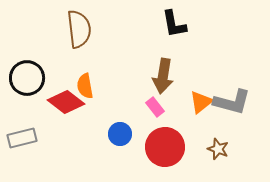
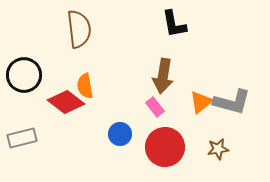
black circle: moved 3 px left, 3 px up
brown star: rotated 30 degrees counterclockwise
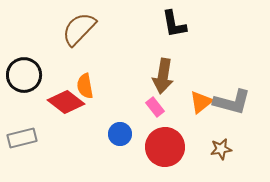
brown semicircle: rotated 129 degrees counterclockwise
brown star: moved 3 px right
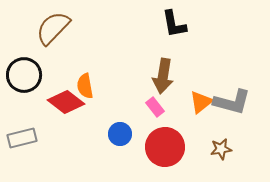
brown semicircle: moved 26 px left, 1 px up
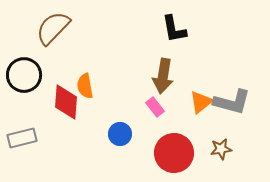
black L-shape: moved 5 px down
red diamond: rotated 57 degrees clockwise
red circle: moved 9 px right, 6 px down
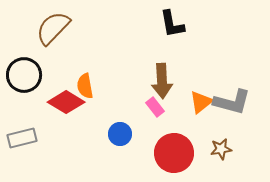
black L-shape: moved 2 px left, 5 px up
brown arrow: moved 1 px left, 5 px down; rotated 12 degrees counterclockwise
red diamond: rotated 63 degrees counterclockwise
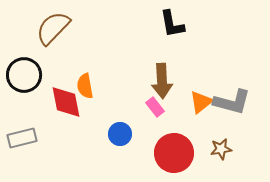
red diamond: rotated 48 degrees clockwise
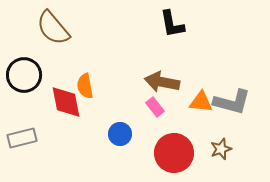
brown semicircle: rotated 84 degrees counterclockwise
brown arrow: moved 1 px down; rotated 104 degrees clockwise
orange triangle: rotated 45 degrees clockwise
brown star: rotated 10 degrees counterclockwise
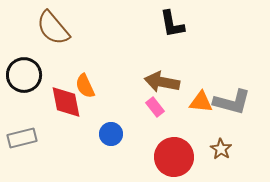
orange semicircle: rotated 15 degrees counterclockwise
blue circle: moved 9 px left
brown star: rotated 20 degrees counterclockwise
red circle: moved 4 px down
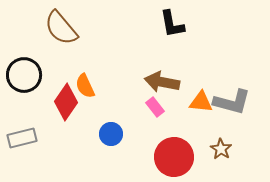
brown semicircle: moved 8 px right
red diamond: rotated 45 degrees clockwise
